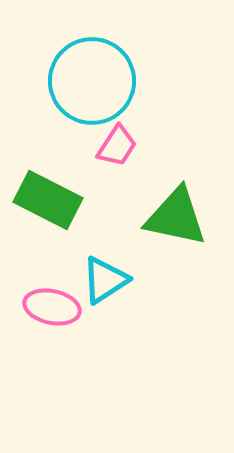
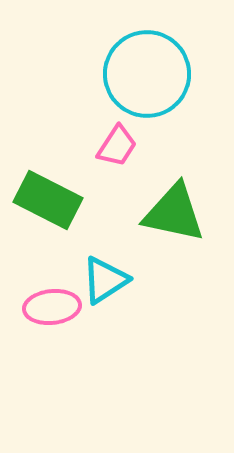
cyan circle: moved 55 px right, 7 px up
green triangle: moved 2 px left, 4 px up
pink ellipse: rotated 18 degrees counterclockwise
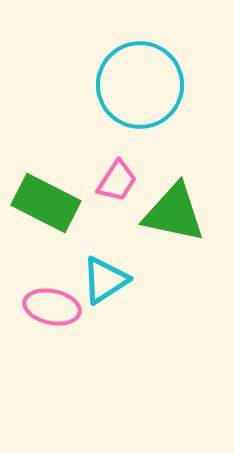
cyan circle: moved 7 px left, 11 px down
pink trapezoid: moved 35 px down
green rectangle: moved 2 px left, 3 px down
pink ellipse: rotated 18 degrees clockwise
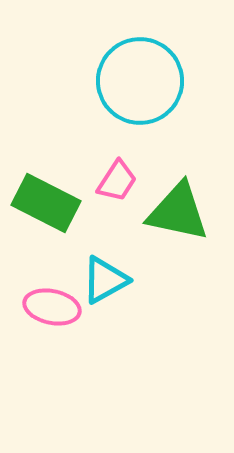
cyan circle: moved 4 px up
green triangle: moved 4 px right, 1 px up
cyan triangle: rotated 4 degrees clockwise
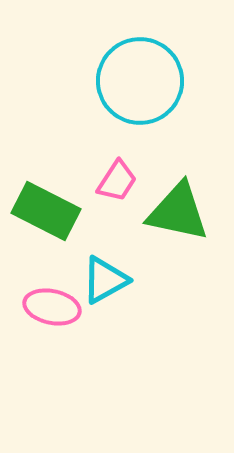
green rectangle: moved 8 px down
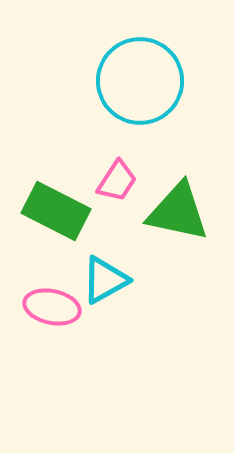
green rectangle: moved 10 px right
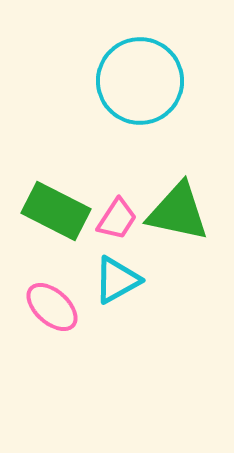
pink trapezoid: moved 38 px down
cyan triangle: moved 12 px right
pink ellipse: rotated 30 degrees clockwise
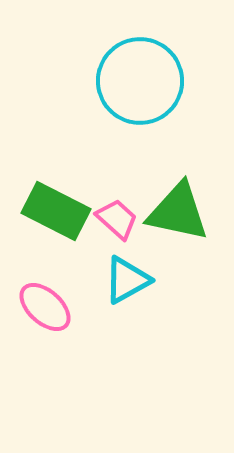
pink trapezoid: rotated 81 degrees counterclockwise
cyan triangle: moved 10 px right
pink ellipse: moved 7 px left
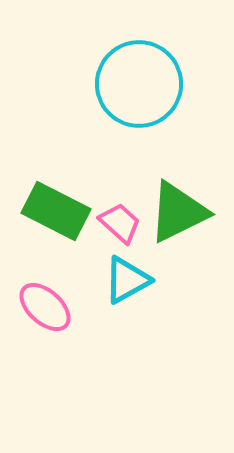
cyan circle: moved 1 px left, 3 px down
green triangle: rotated 38 degrees counterclockwise
pink trapezoid: moved 3 px right, 4 px down
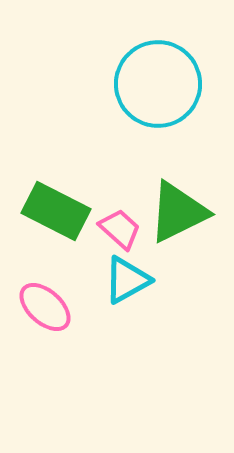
cyan circle: moved 19 px right
pink trapezoid: moved 6 px down
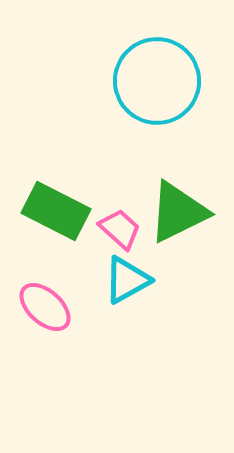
cyan circle: moved 1 px left, 3 px up
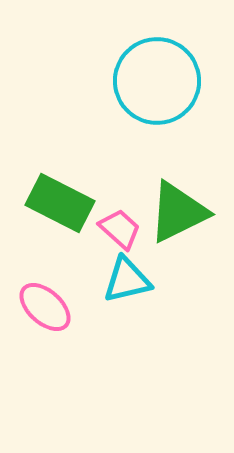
green rectangle: moved 4 px right, 8 px up
cyan triangle: rotated 16 degrees clockwise
